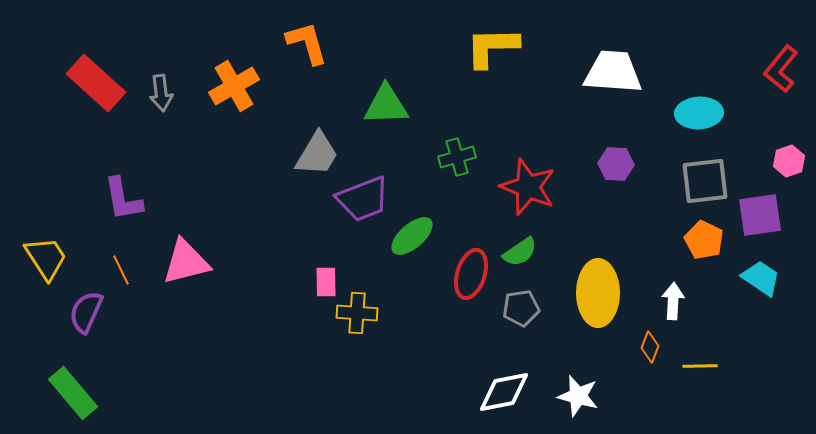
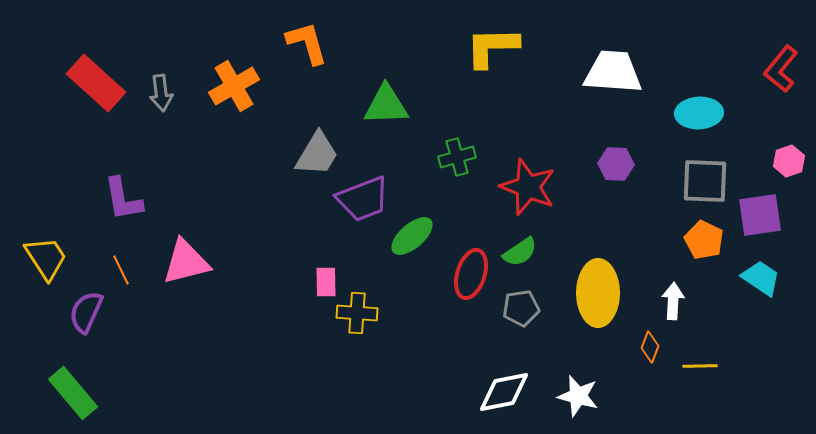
gray square: rotated 9 degrees clockwise
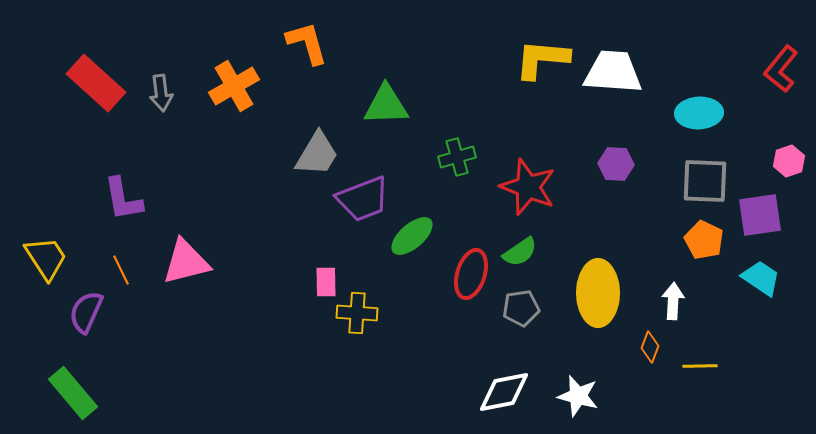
yellow L-shape: moved 50 px right, 12 px down; rotated 6 degrees clockwise
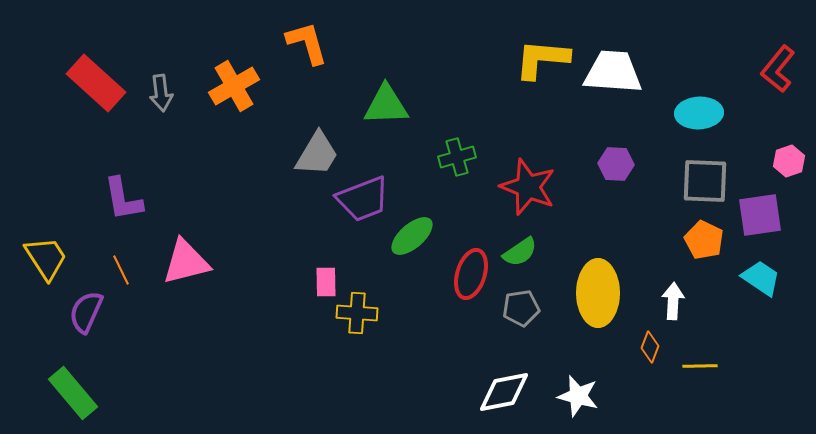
red L-shape: moved 3 px left
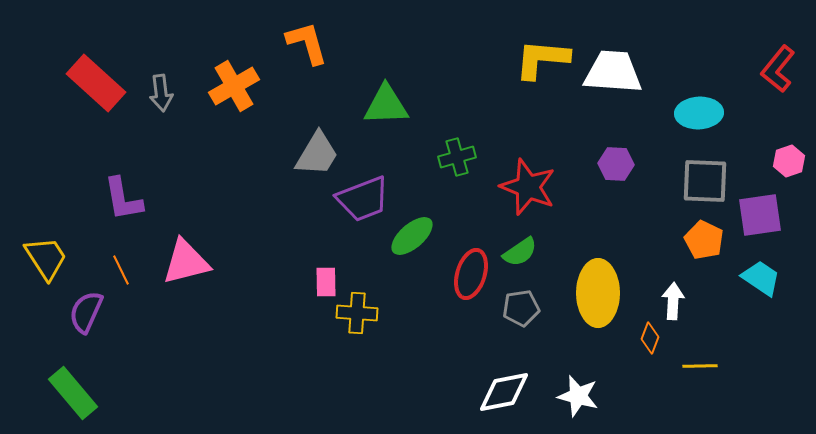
orange diamond: moved 9 px up
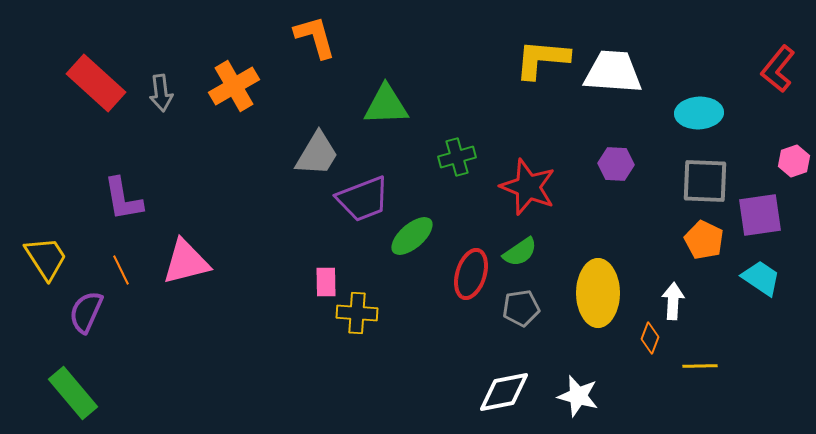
orange L-shape: moved 8 px right, 6 px up
pink hexagon: moved 5 px right
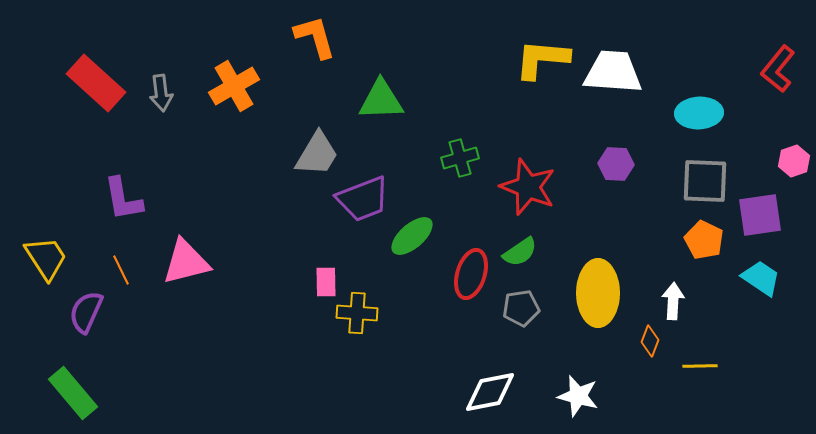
green triangle: moved 5 px left, 5 px up
green cross: moved 3 px right, 1 px down
orange diamond: moved 3 px down
white diamond: moved 14 px left
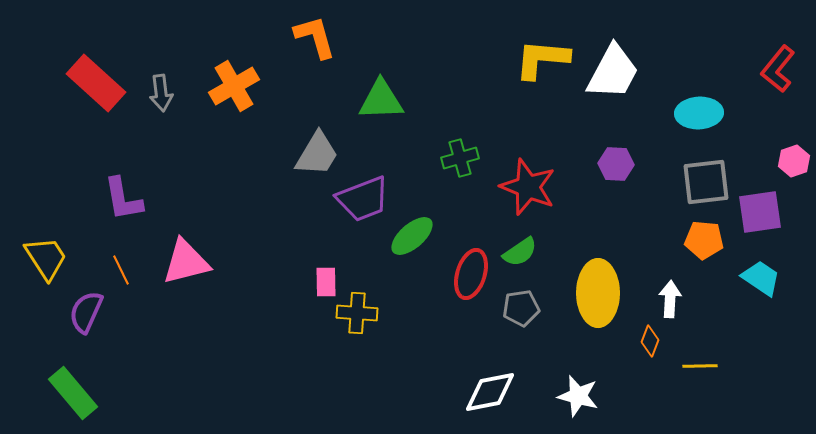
white trapezoid: rotated 114 degrees clockwise
gray square: moved 1 px right, 1 px down; rotated 9 degrees counterclockwise
purple square: moved 3 px up
orange pentagon: rotated 21 degrees counterclockwise
white arrow: moved 3 px left, 2 px up
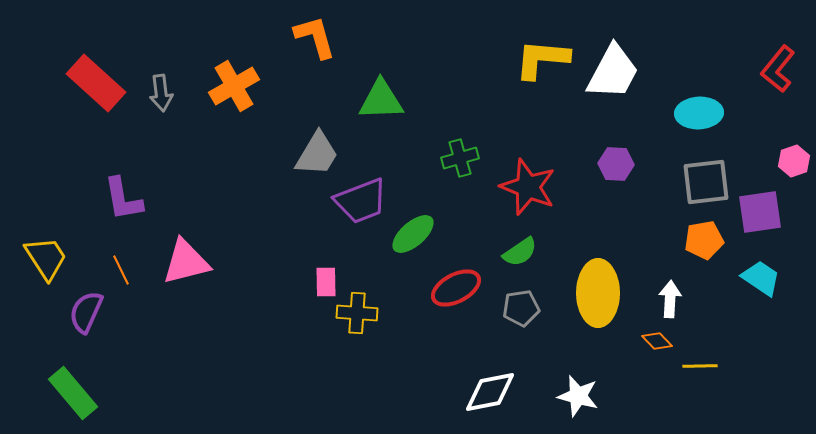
purple trapezoid: moved 2 px left, 2 px down
green ellipse: moved 1 px right, 2 px up
orange pentagon: rotated 15 degrees counterclockwise
red ellipse: moved 15 px left, 14 px down; rotated 45 degrees clockwise
orange diamond: moved 7 px right; rotated 64 degrees counterclockwise
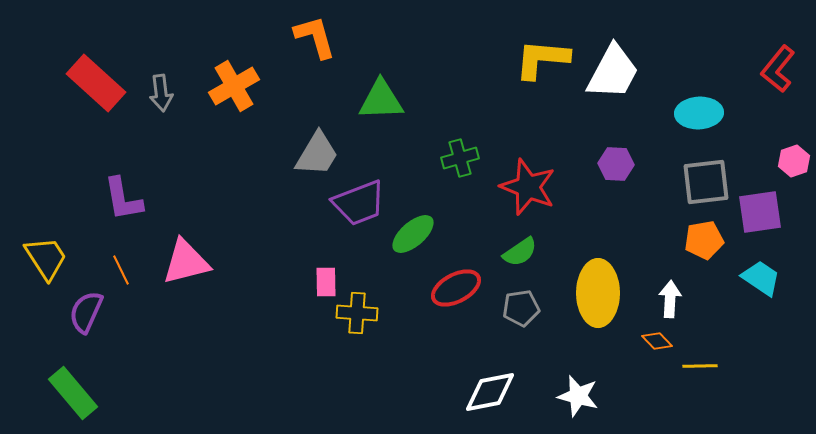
purple trapezoid: moved 2 px left, 2 px down
